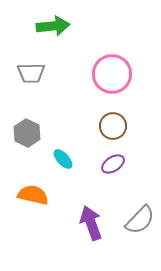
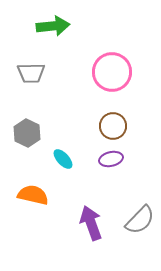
pink circle: moved 2 px up
purple ellipse: moved 2 px left, 5 px up; rotated 20 degrees clockwise
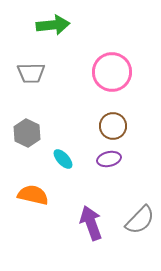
green arrow: moved 1 px up
purple ellipse: moved 2 px left
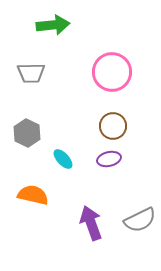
gray semicircle: rotated 20 degrees clockwise
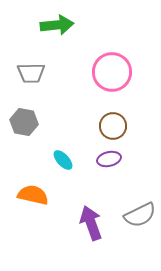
green arrow: moved 4 px right
gray hexagon: moved 3 px left, 11 px up; rotated 16 degrees counterclockwise
cyan ellipse: moved 1 px down
gray semicircle: moved 5 px up
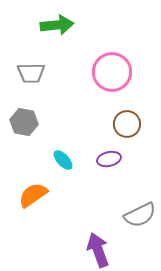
brown circle: moved 14 px right, 2 px up
orange semicircle: rotated 48 degrees counterclockwise
purple arrow: moved 7 px right, 27 px down
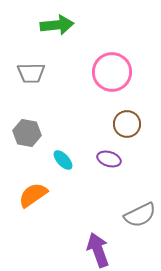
gray hexagon: moved 3 px right, 11 px down
purple ellipse: rotated 30 degrees clockwise
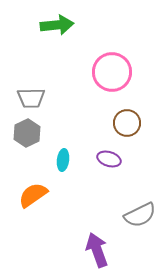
gray trapezoid: moved 25 px down
brown circle: moved 1 px up
gray hexagon: rotated 24 degrees clockwise
cyan ellipse: rotated 50 degrees clockwise
purple arrow: moved 1 px left
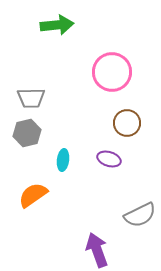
gray hexagon: rotated 12 degrees clockwise
